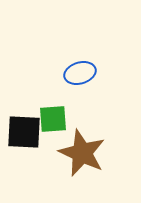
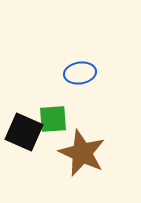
blue ellipse: rotated 8 degrees clockwise
black square: rotated 21 degrees clockwise
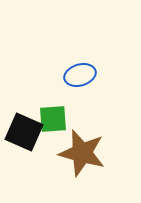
blue ellipse: moved 2 px down; rotated 8 degrees counterclockwise
brown star: rotated 9 degrees counterclockwise
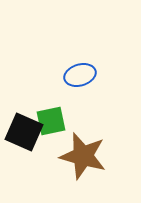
green square: moved 2 px left, 2 px down; rotated 8 degrees counterclockwise
brown star: moved 1 px right, 3 px down
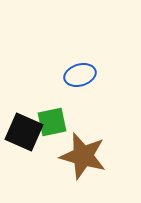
green square: moved 1 px right, 1 px down
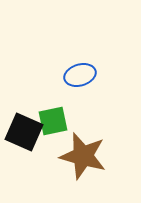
green square: moved 1 px right, 1 px up
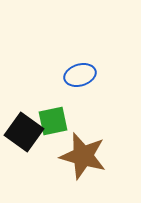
black square: rotated 12 degrees clockwise
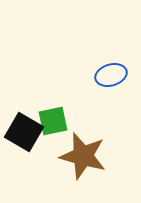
blue ellipse: moved 31 px right
black square: rotated 6 degrees counterclockwise
